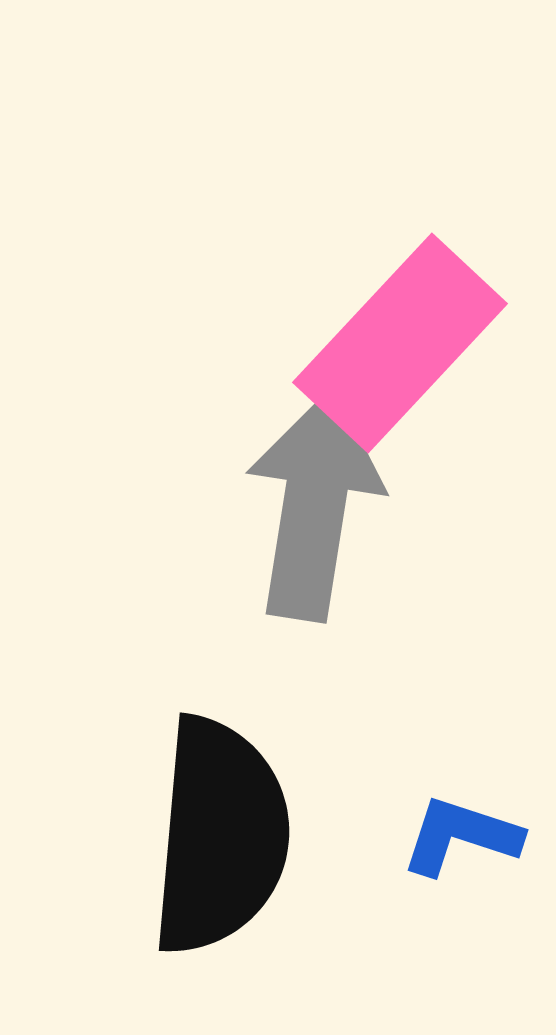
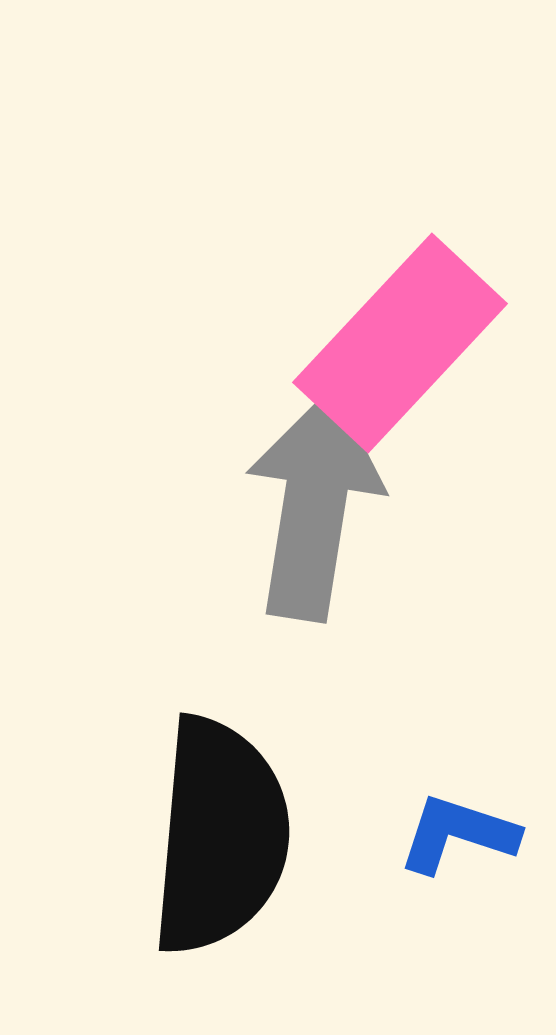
blue L-shape: moved 3 px left, 2 px up
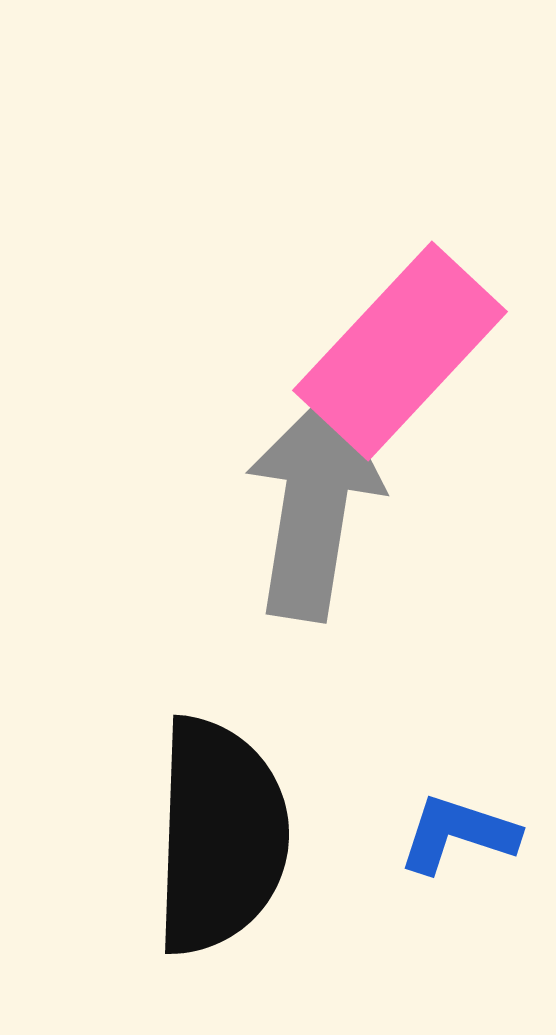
pink rectangle: moved 8 px down
black semicircle: rotated 3 degrees counterclockwise
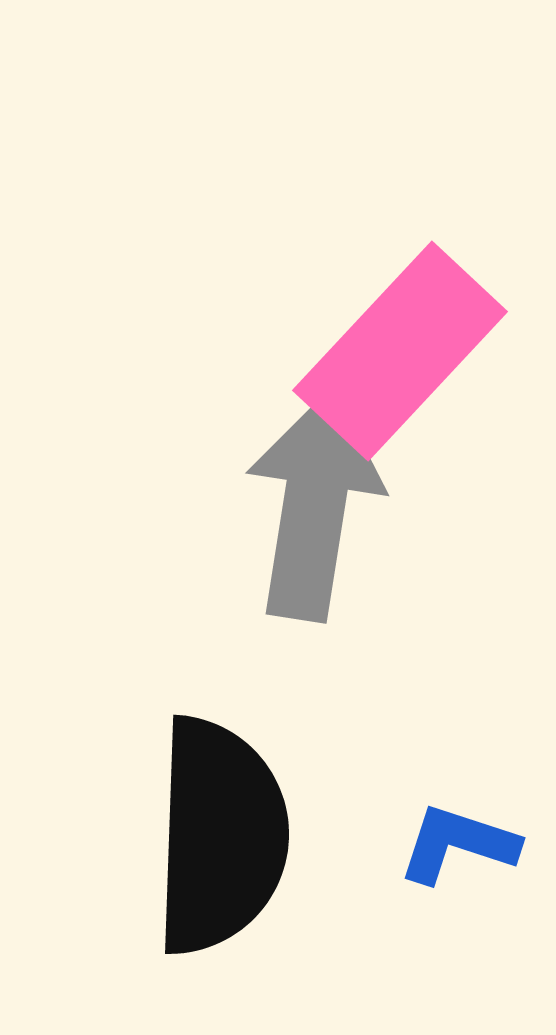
blue L-shape: moved 10 px down
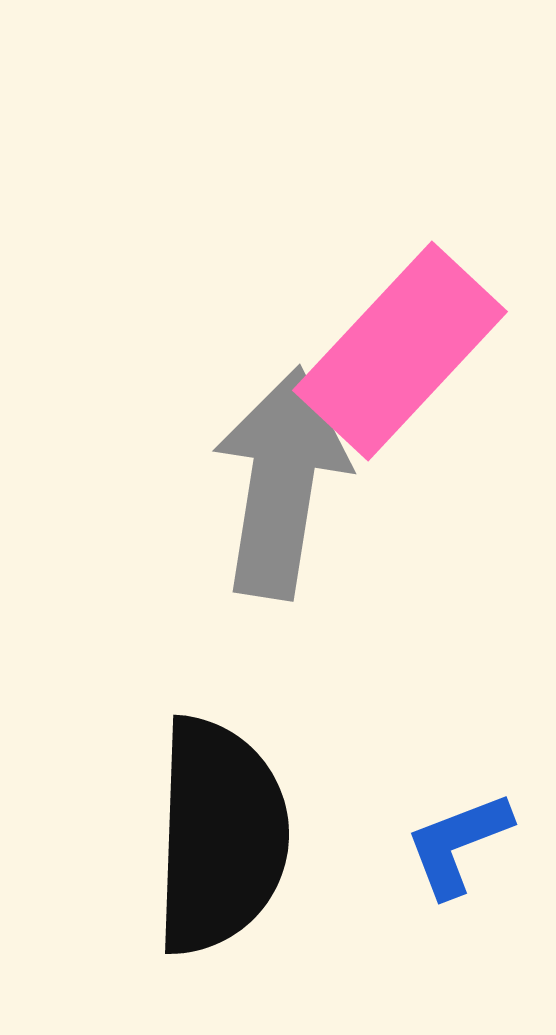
gray arrow: moved 33 px left, 22 px up
blue L-shape: rotated 39 degrees counterclockwise
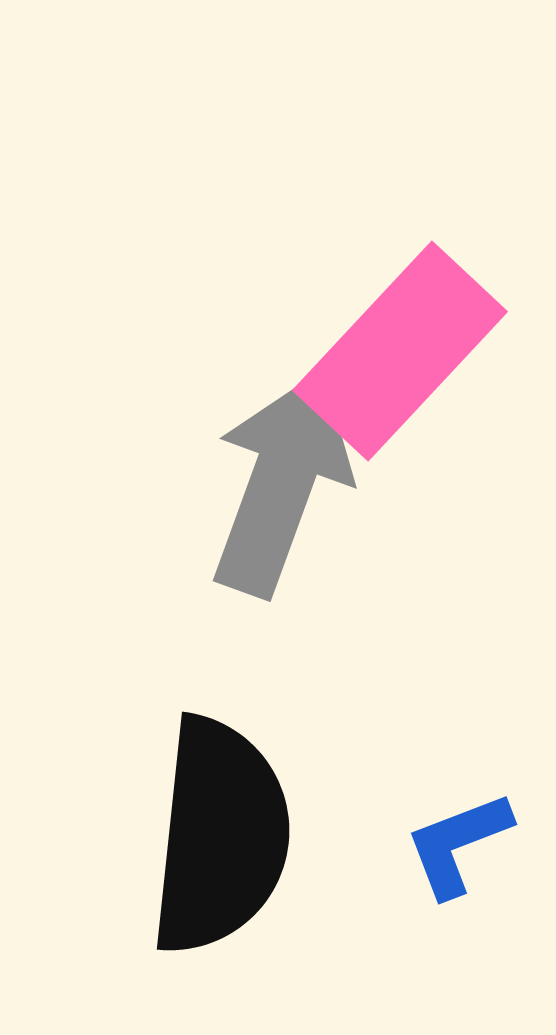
gray arrow: rotated 11 degrees clockwise
black semicircle: rotated 4 degrees clockwise
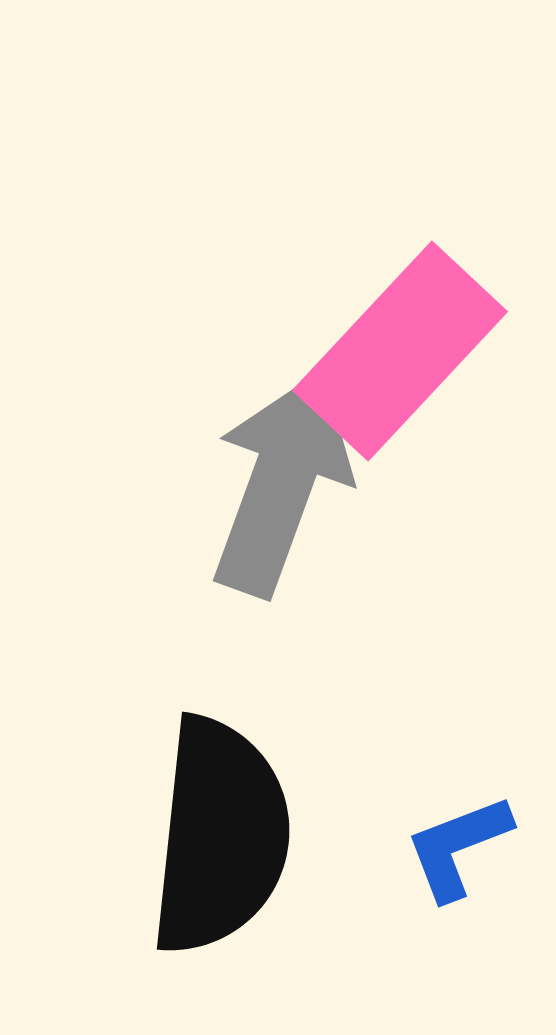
blue L-shape: moved 3 px down
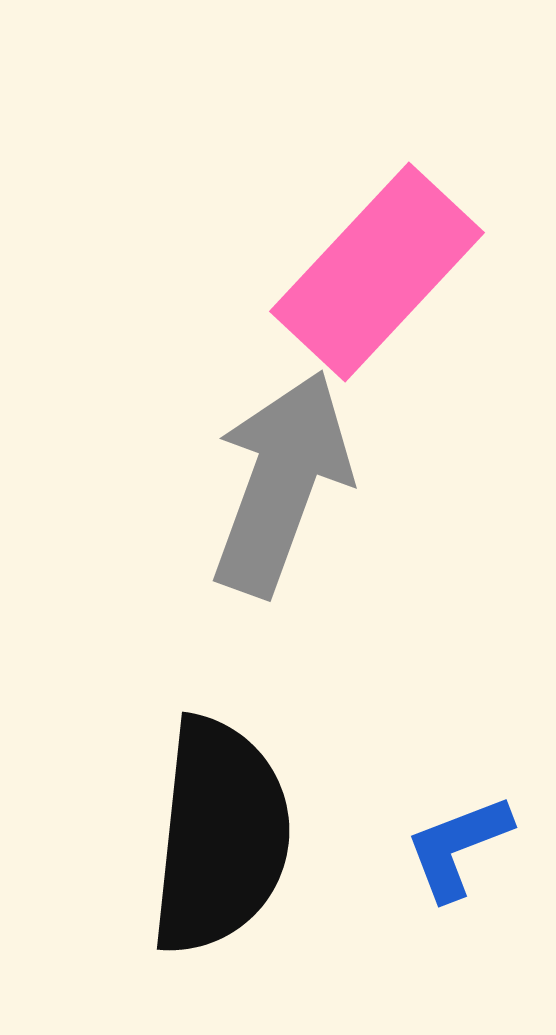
pink rectangle: moved 23 px left, 79 px up
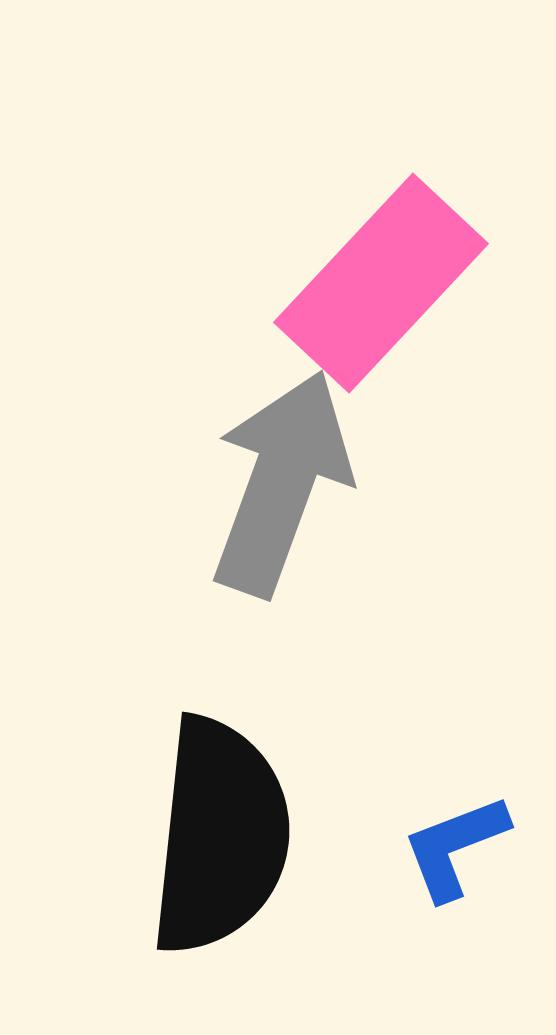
pink rectangle: moved 4 px right, 11 px down
blue L-shape: moved 3 px left
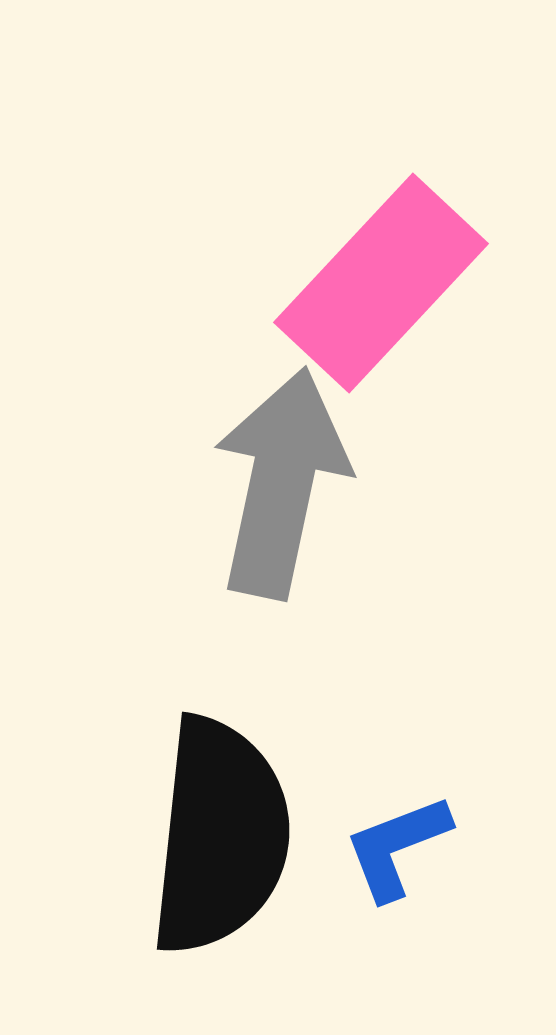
gray arrow: rotated 8 degrees counterclockwise
blue L-shape: moved 58 px left
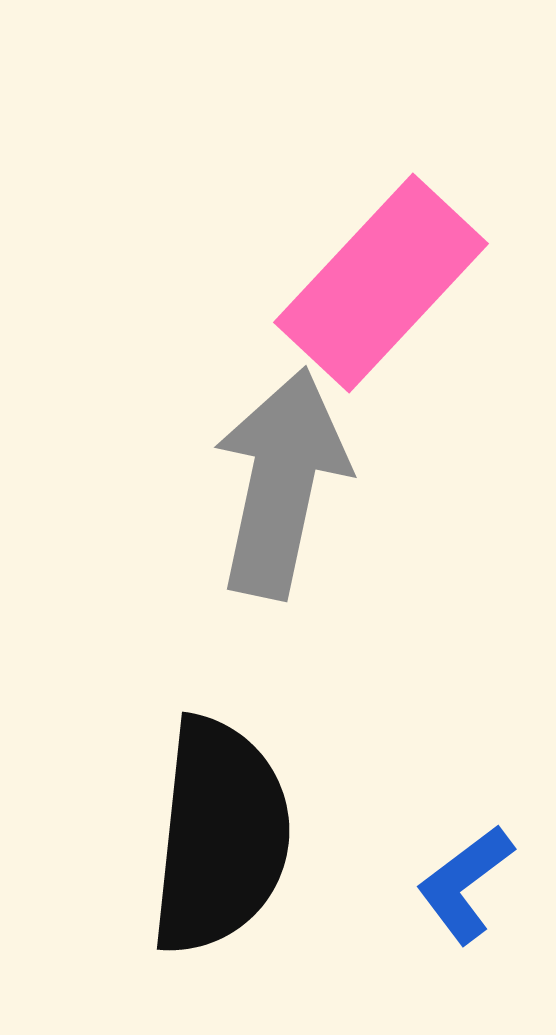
blue L-shape: moved 68 px right, 37 px down; rotated 16 degrees counterclockwise
